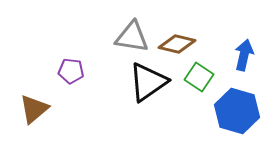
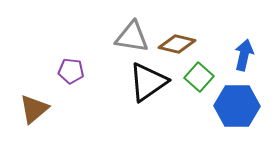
green square: rotated 8 degrees clockwise
blue hexagon: moved 5 px up; rotated 15 degrees counterclockwise
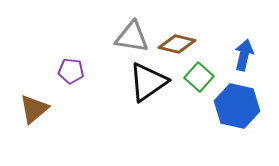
blue hexagon: rotated 12 degrees clockwise
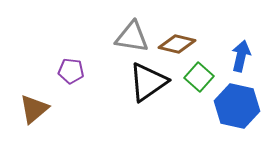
blue arrow: moved 3 px left, 1 px down
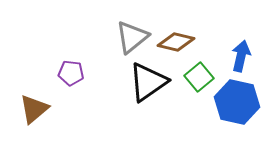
gray triangle: rotated 48 degrees counterclockwise
brown diamond: moved 1 px left, 2 px up
purple pentagon: moved 2 px down
green square: rotated 8 degrees clockwise
blue hexagon: moved 4 px up
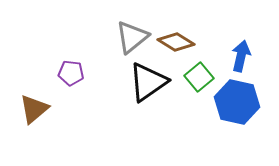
brown diamond: rotated 18 degrees clockwise
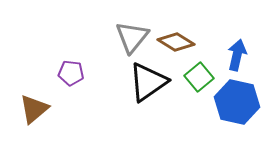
gray triangle: rotated 12 degrees counterclockwise
blue arrow: moved 4 px left, 1 px up
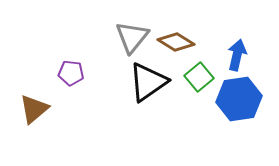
blue hexagon: moved 2 px right, 3 px up; rotated 21 degrees counterclockwise
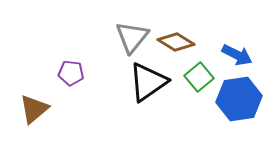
blue arrow: rotated 104 degrees clockwise
